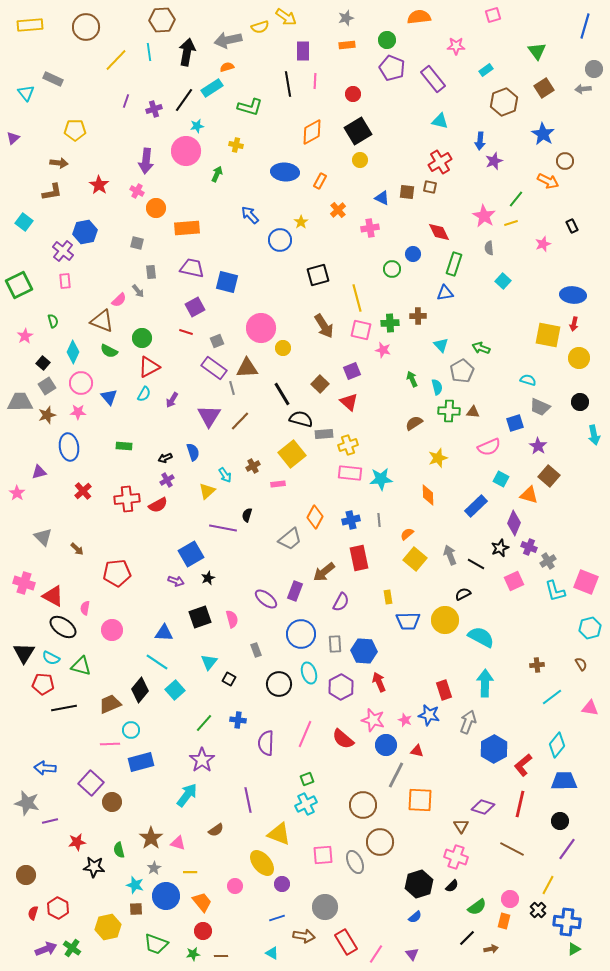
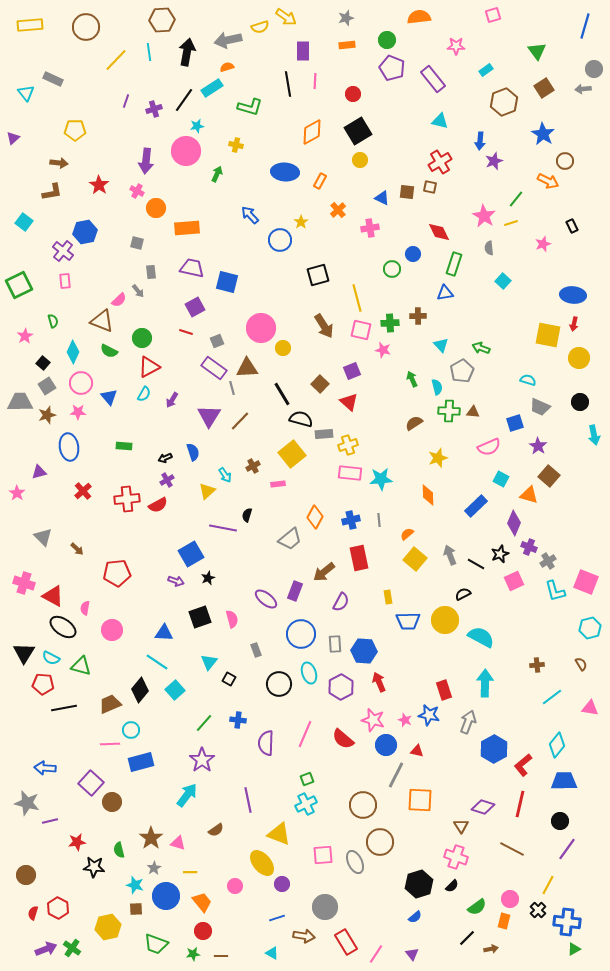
black star at (500, 548): moved 6 px down
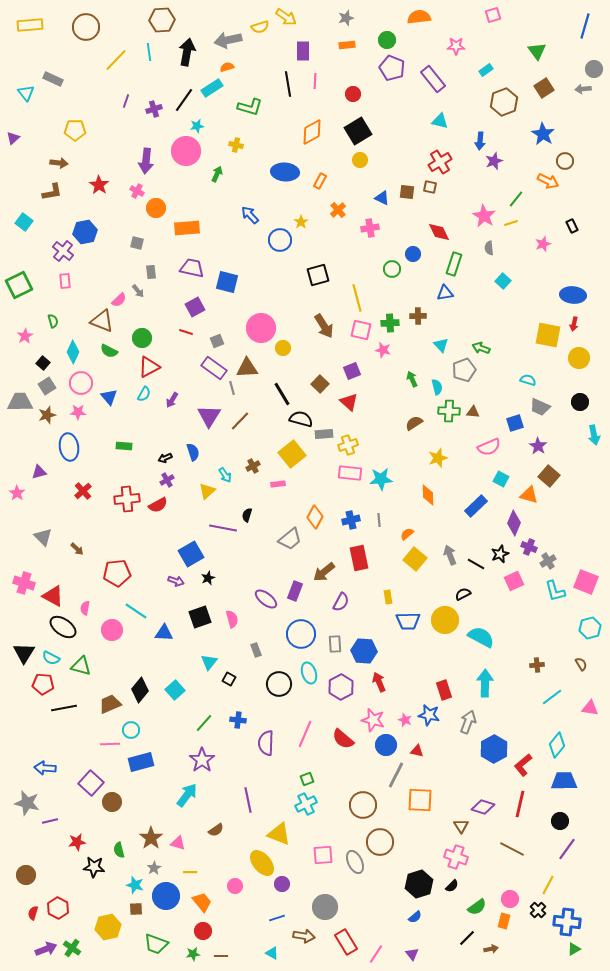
gray pentagon at (462, 371): moved 2 px right, 1 px up; rotated 10 degrees clockwise
cyan line at (157, 662): moved 21 px left, 51 px up
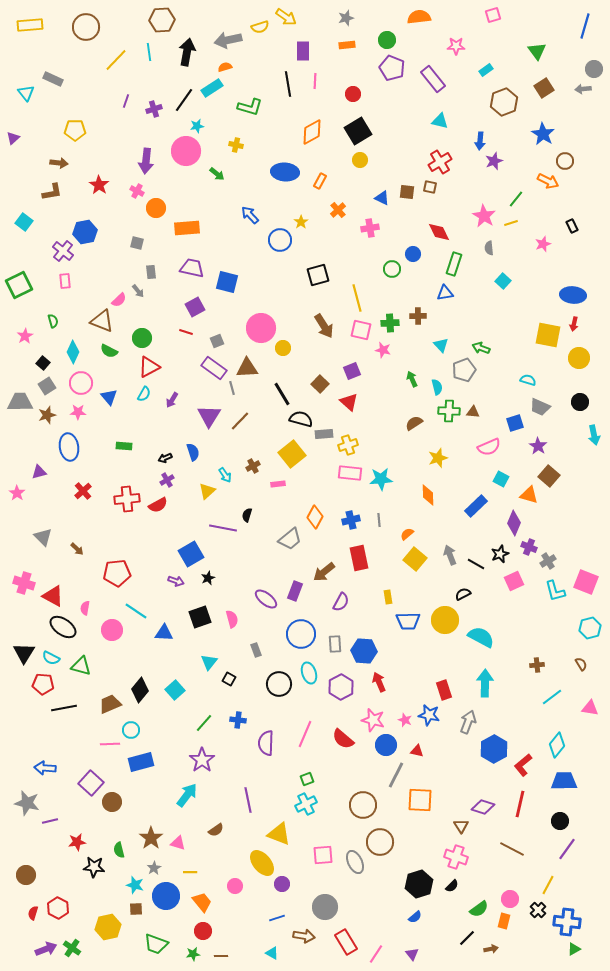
orange semicircle at (227, 67): moved 2 px left
green arrow at (217, 174): rotated 105 degrees clockwise
green semicircle at (477, 907): moved 2 px right, 2 px down
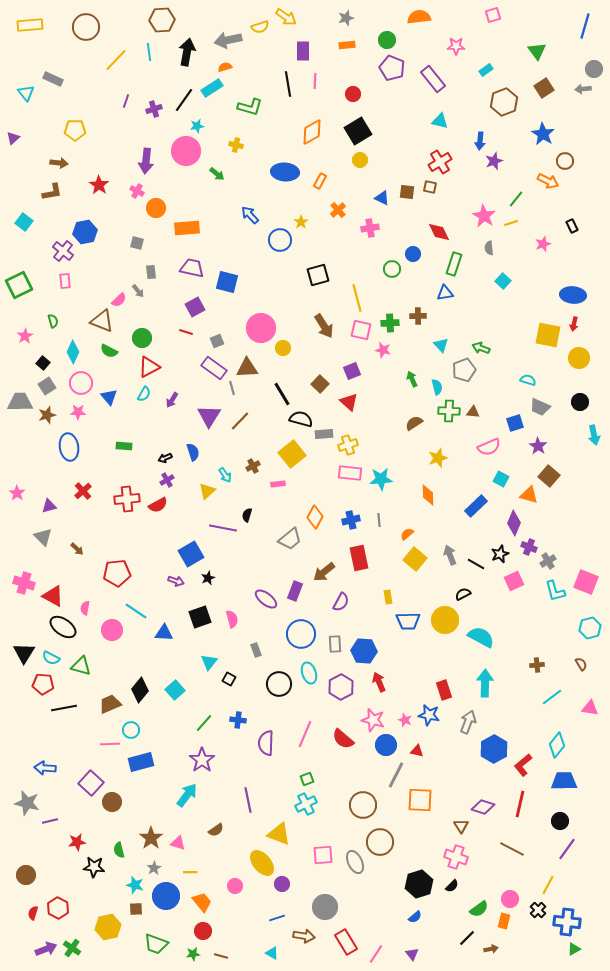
purple triangle at (39, 472): moved 10 px right, 34 px down
brown line at (221, 956): rotated 16 degrees clockwise
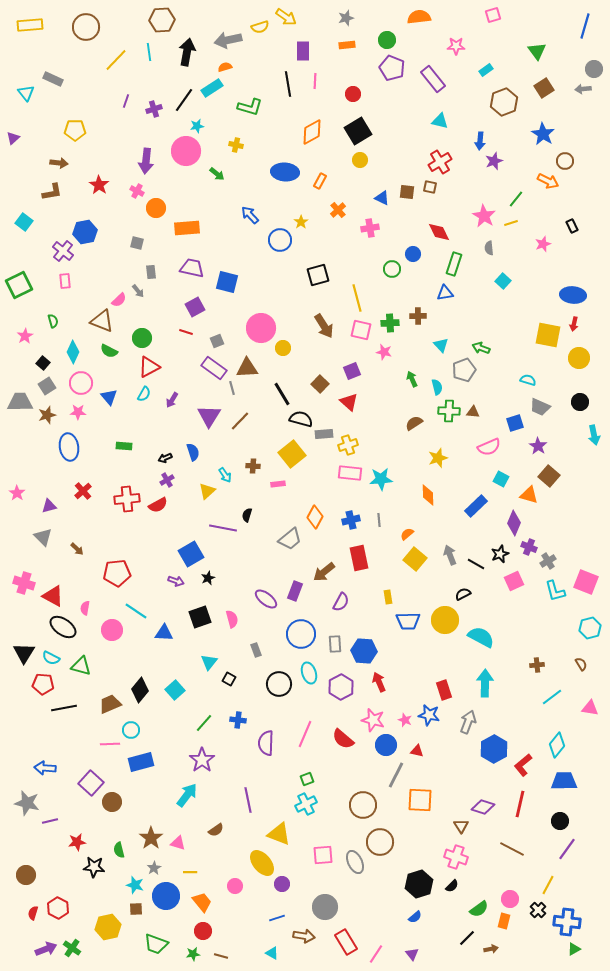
pink star at (383, 350): moved 1 px right, 2 px down
brown cross at (253, 466): rotated 32 degrees clockwise
